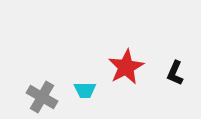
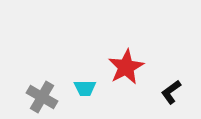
black L-shape: moved 4 px left, 19 px down; rotated 30 degrees clockwise
cyan trapezoid: moved 2 px up
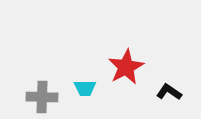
black L-shape: moved 2 px left; rotated 70 degrees clockwise
gray cross: rotated 28 degrees counterclockwise
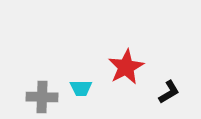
cyan trapezoid: moved 4 px left
black L-shape: rotated 115 degrees clockwise
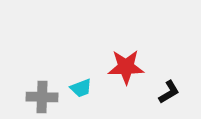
red star: rotated 27 degrees clockwise
cyan trapezoid: rotated 20 degrees counterclockwise
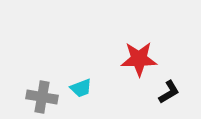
red star: moved 13 px right, 8 px up
gray cross: rotated 8 degrees clockwise
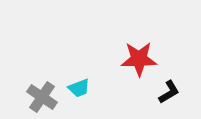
cyan trapezoid: moved 2 px left
gray cross: rotated 24 degrees clockwise
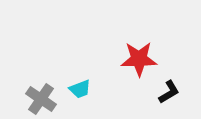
cyan trapezoid: moved 1 px right, 1 px down
gray cross: moved 1 px left, 2 px down
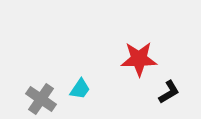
cyan trapezoid: rotated 35 degrees counterclockwise
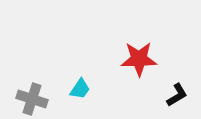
black L-shape: moved 8 px right, 3 px down
gray cross: moved 9 px left; rotated 16 degrees counterclockwise
